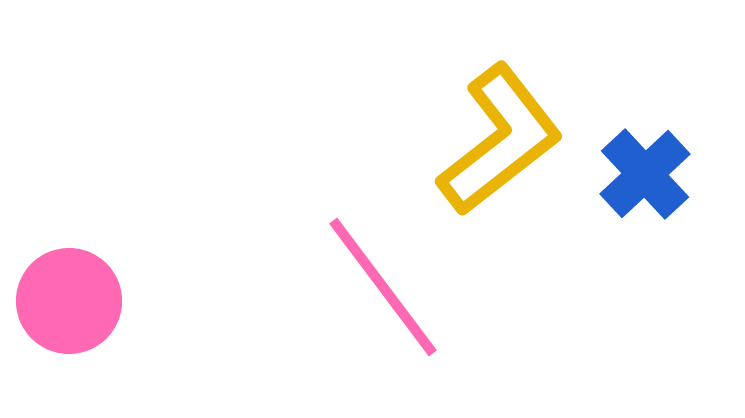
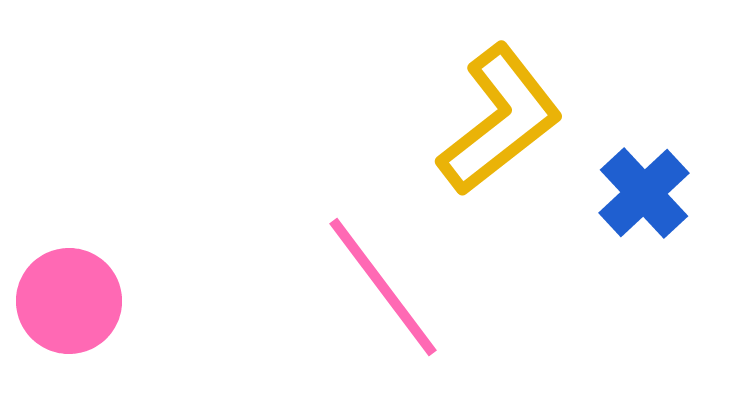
yellow L-shape: moved 20 px up
blue cross: moved 1 px left, 19 px down
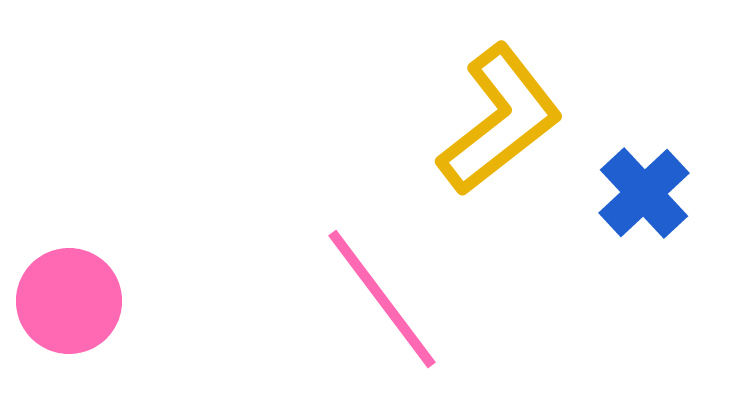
pink line: moved 1 px left, 12 px down
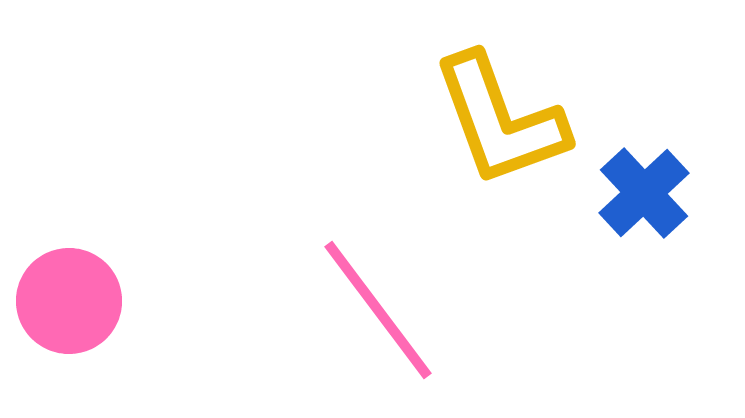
yellow L-shape: rotated 108 degrees clockwise
pink line: moved 4 px left, 11 px down
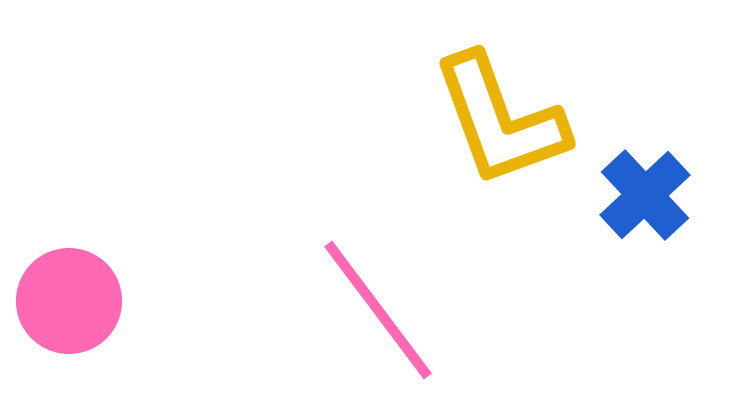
blue cross: moved 1 px right, 2 px down
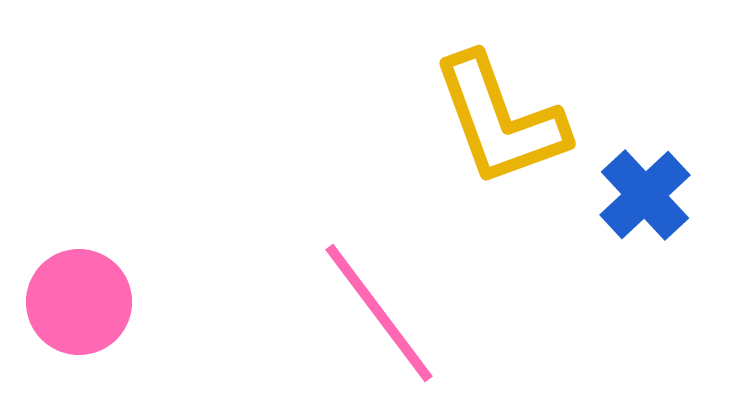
pink circle: moved 10 px right, 1 px down
pink line: moved 1 px right, 3 px down
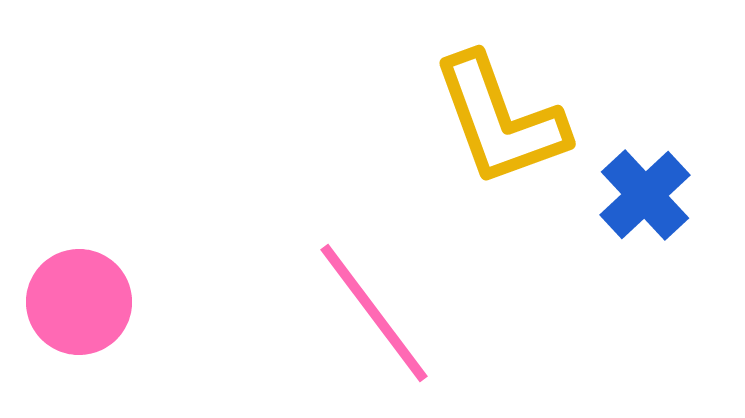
pink line: moved 5 px left
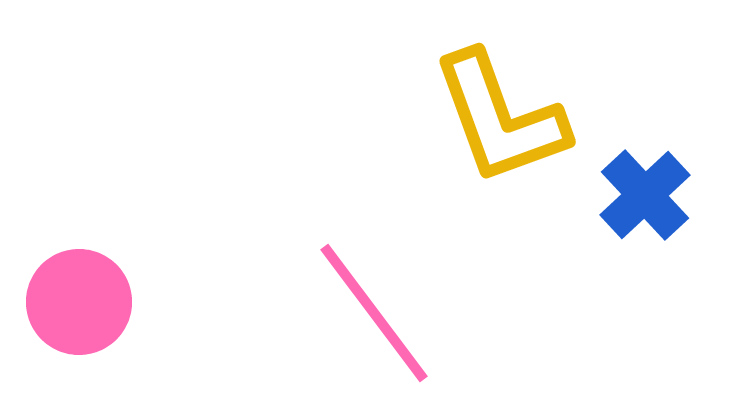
yellow L-shape: moved 2 px up
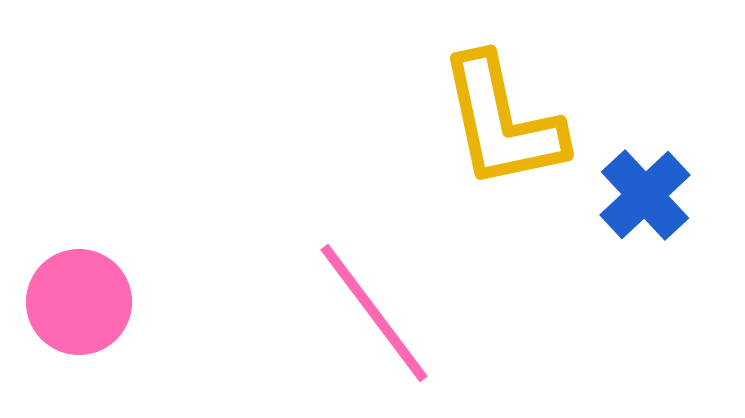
yellow L-shape: moved 2 px right, 4 px down; rotated 8 degrees clockwise
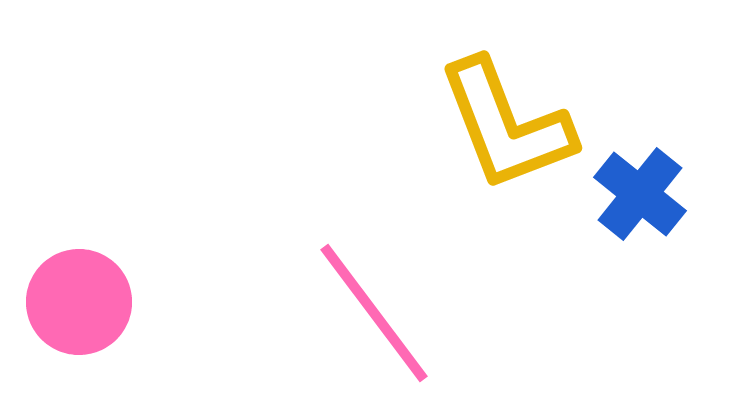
yellow L-shape: moved 4 px right, 3 px down; rotated 9 degrees counterclockwise
blue cross: moved 5 px left, 1 px up; rotated 8 degrees counterclockwise
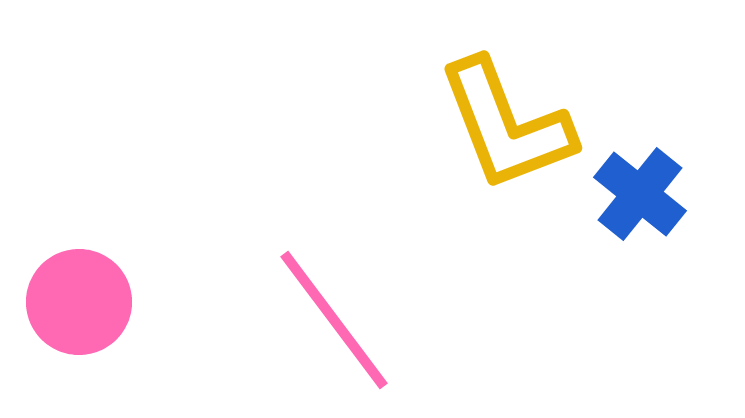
pink line: moved 40 px left, 7 px down
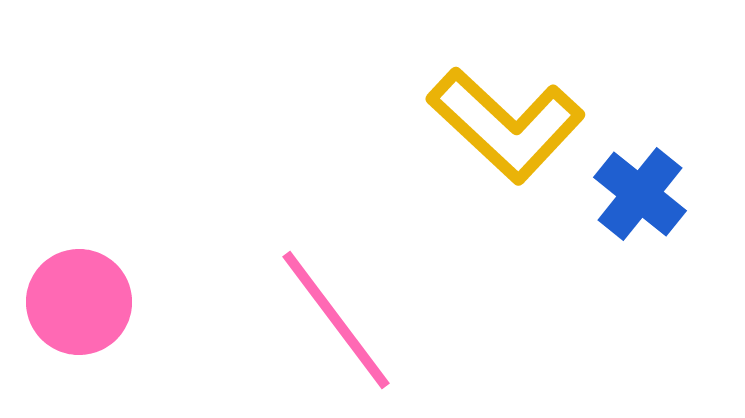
yellow L-shape: rotated 26 degrees counterclockwise
pink line: moved 2 px right
